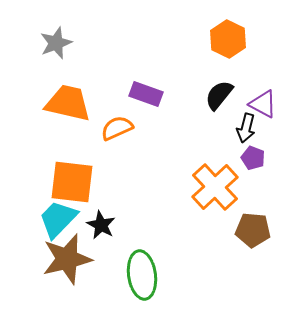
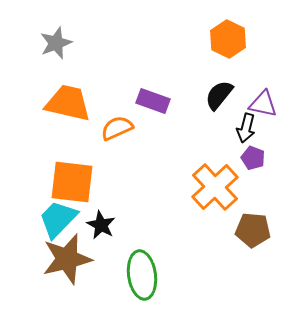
purple rectangle: moved 7 px right, 7 px down
purple triangle: rotated 16 degrees counterclockwise
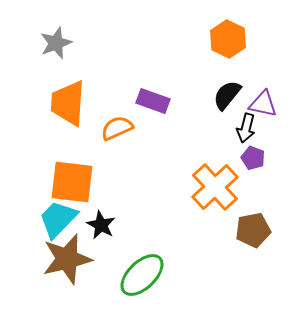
black semicircle: moved 8 px right
orange trapezoid: rotated 99 degrees counterclockwise
brown pentagon: rotated 16 degrees counterclockwise
green ellipse: rotated 54 degrees clockwise
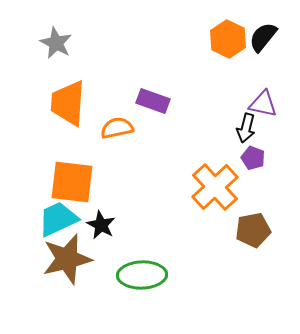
gray star: rotated 24 degrees counterclockwise
black semicircle: moved 36 px right, 58 px up
orange semicircle: rotated 12 degrees clockwise
cyan trapezoid: rotated 21 degrees clockwise
green ellipse: rotated 42 degrees clockwise
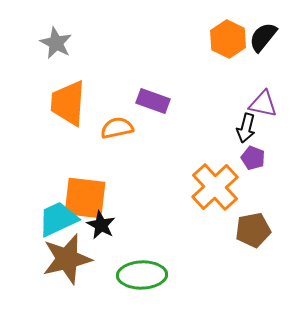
orange square: moved 13 px right, 16 px down
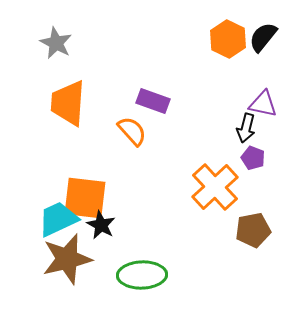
orange semicircle: moved 15 px right, 3 px down; rotated 60 degrees clockwise
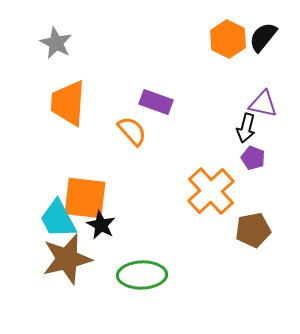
purple rectangle: moved 3 px right, 1 px down
orange cross: moved 4 px left, 4 px down
cyan trapezoid: rotated 93 degrees counterclockwise
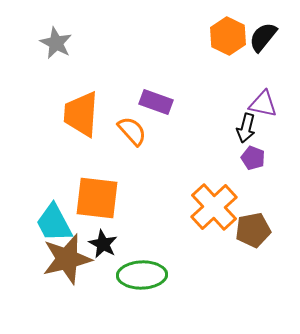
orange hexagon: moved 3 px up
orange trapezoid: moved 13 px right, 11 px down
orange cross: moved 3 px right, 16 px down
orange square: moved 12 px right
cyan trapezoid: moved 4 px left, 4 px down
black star: moved 2 px right, 19 px down
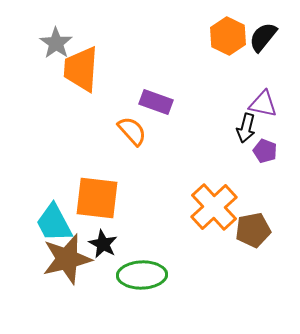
gray star: rotated 8 degrees clockwise
orange trapezoid: moved 45 px up
purple pentagon: moved 12 px right, 7 px up
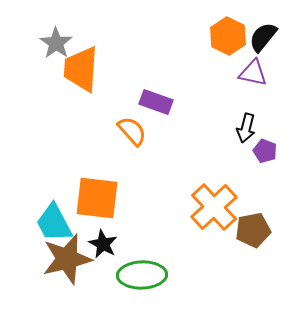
purple triangle: moved 10 px left, 31 px up
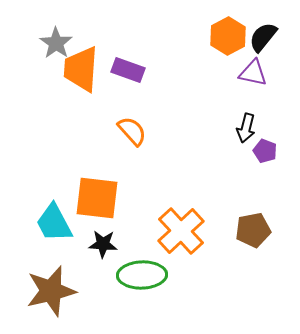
orange hexagon: rotated 6 degrees clockwise
purple rectangle: moved 28 px left, 32 px up
orange cross: moved 33 px left, 24 px down
black star: rotated 24 degrees counterclockwise
brown star: moved 16 px left, 32 px down
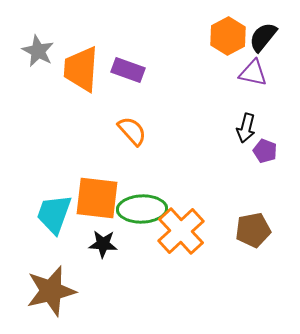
gray star: moved 18 px left, 8 px down; rotated 8 degrees counterclockwise
cyan trapezoid: moved 9 px up; rotated 48 degrees clockwise
green ellipse: moved 66 px up
